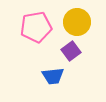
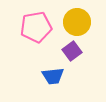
purple square: moved 1 px right
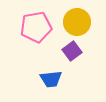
blue trapezoid: moved 2 px left, 3 px down
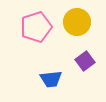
pink pentagon: rotated 8 degrees counterclockwise
purple square: moved 13 px right, 10 px down
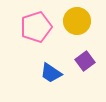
yellow circle: moved 1 px up
blue trapezoid: moved 6 px up; rotated 40 degrees clockwise
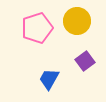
pink pentagon: moved 1 px right, 1 px down
blue trapezoid: moved 2 px left, 6 px down; rotated 85 degrees clockwise
